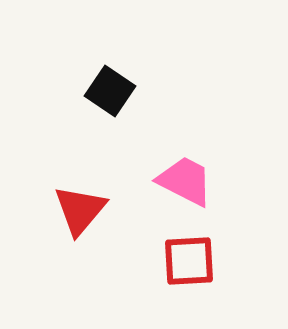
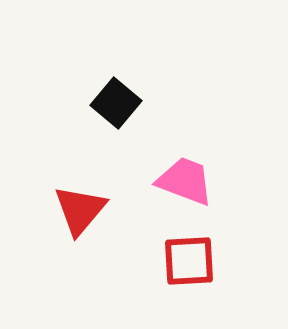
black square: moved 6 px right, 12 px down; rotated 6 degrees clockwise
pink trapezoid: rotated 6 degrees counterclockwise
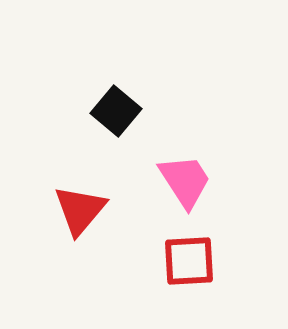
black square: moved 8 px down
pink trapezoid: rotated 36 degrees clockwise
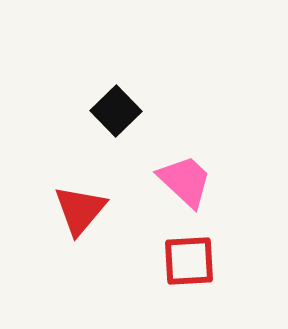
black square: rotated 6 degrees clockwise
pink trapezoid: rotated 14 degrees counterclockwise
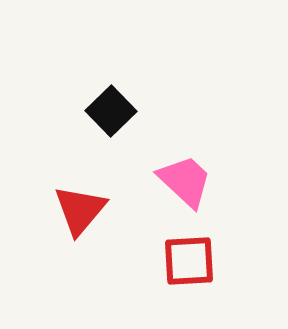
black square: moved 5 px left
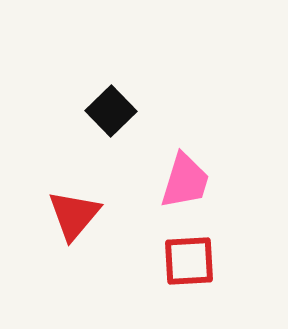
pink trapezoid: rotated 64 degrees clockwise
red triangle: moved 6 px left, 5 px down
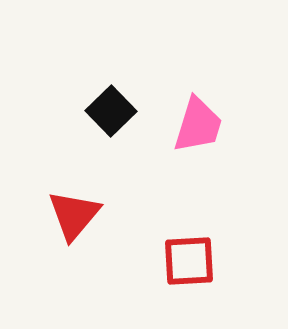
pink trapezoid: moved 13 px right, 56 px up
